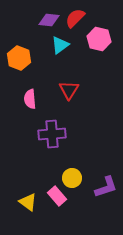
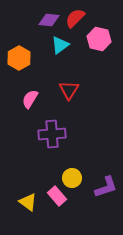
orange hexagon: rotated 10 degrees clockwise
pink semicircle: rotated 36 degrees clockwise
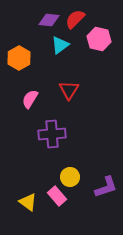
red semicircle: moved 1 px down
yellow circle: moved 2 px left, 1 px up
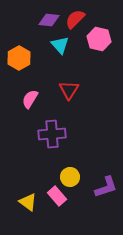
cyan triangle: rotated 36 degrees counterclockwise
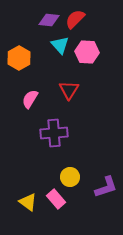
pink hexagon: moved 12 px left, 13 px down; rotated 10 degrees counterclockwise
purple cross: moved 2 px right, 1 px up
pink rectangle: moved 1 px left, 3 px down
